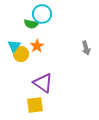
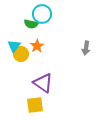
gray arrow: rotated 24 degrees clockwise
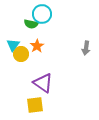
cyan triangle: moved 1 px left, 1 px up
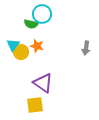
orange star: rotated 24 degrees counterclockwise
yellow circle: moved 2 px up
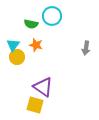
cyan circle: moved 10 px right, 2 px down
orange star: moved 1 px left, 1 px up
yellow circle: moved 4 px left, 5 px down
purple triangle: moved 4 px down
yellow square: rotated 24 degrees clockwise
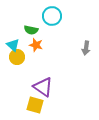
green semicircle: moved 6 px down
cyan triangle: rotated 24 degrees counterclockwise
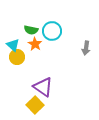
cyan circle: moved 15 px down
orange star: moved 1 px left, 1 px up; rotated 16 degrees clockwise
yellow square: rotated 30 degrees clockwise
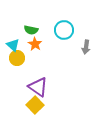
cyan circle: moved 12 px right, 1 px up
gray arrow: moved 1 px up
yellow circle: moved 1 px down
purple triangle: moved 5 px left
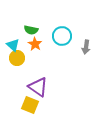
cyan circle: moved 2 px left, 6 px down
yellow square: moved 5 px left; rotated 24 degrees counterclockwise
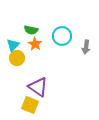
cyan triangle: rotated 32 degrees clockwise
